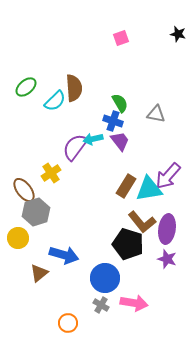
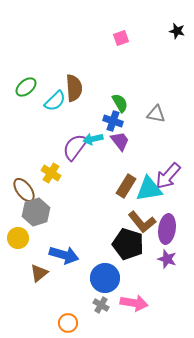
black star: moved 1 px left, 3 px up
yellow cross: rotated 24 degrees counterclockwise
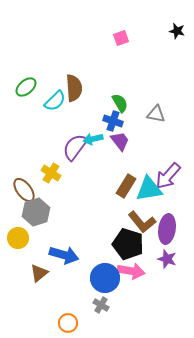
pink arrow: moved 3 px left, 32 px up
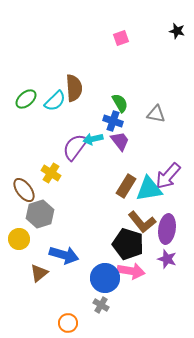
green ellipse: moved 12 px down
gray hexagon: moved 4 px right, 2 px down
yellow circle: moved 1 px right, 1 px down
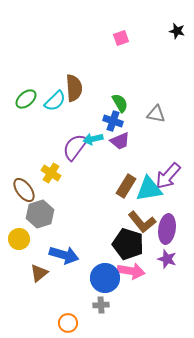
purple trapezoid: rotated 105 degrees clockwise
gray cross: rotated 35 degrees counterclockwise
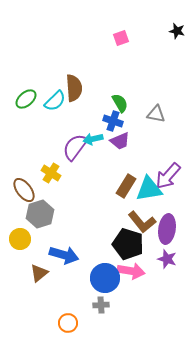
yellow circle: moved 1 px right
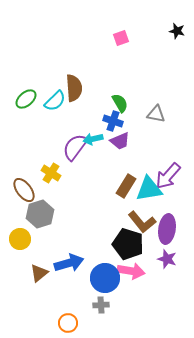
blue arrow: moved 5 px right, 8 px down; rotated 32 degrees counterclockwise
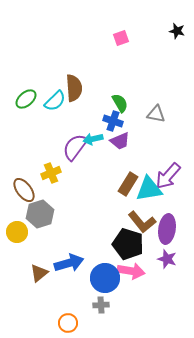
yellow cross: rotated 36 degrees clockwise
brown rectangle: moved 2 px right, 2 px up
yellow circle: moved 3 px left, 7 px up
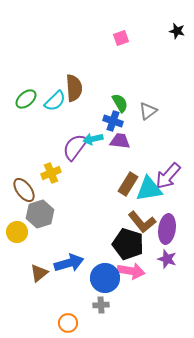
gray triangle: moved 8 px left, 3 px up; rotated 48 degrees counterclockwise
purple trapezoid: rotated 150 degrees counterclockwise
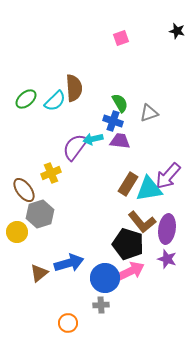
gray triangle: moved 1 px right, 2 px down; rotated 18 degrees clockwise
pink arrow: rotated 36 degrees counterclockwise
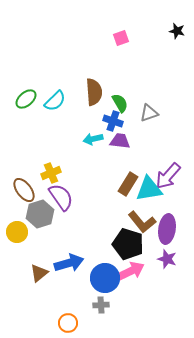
brown semicircle: moved 20 px right, 4 px down
purple semicircle: moved 14 px left, 50 px down; rotated 108 degrees clockwise
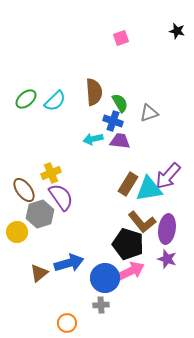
orange circle: moved 1 px left
